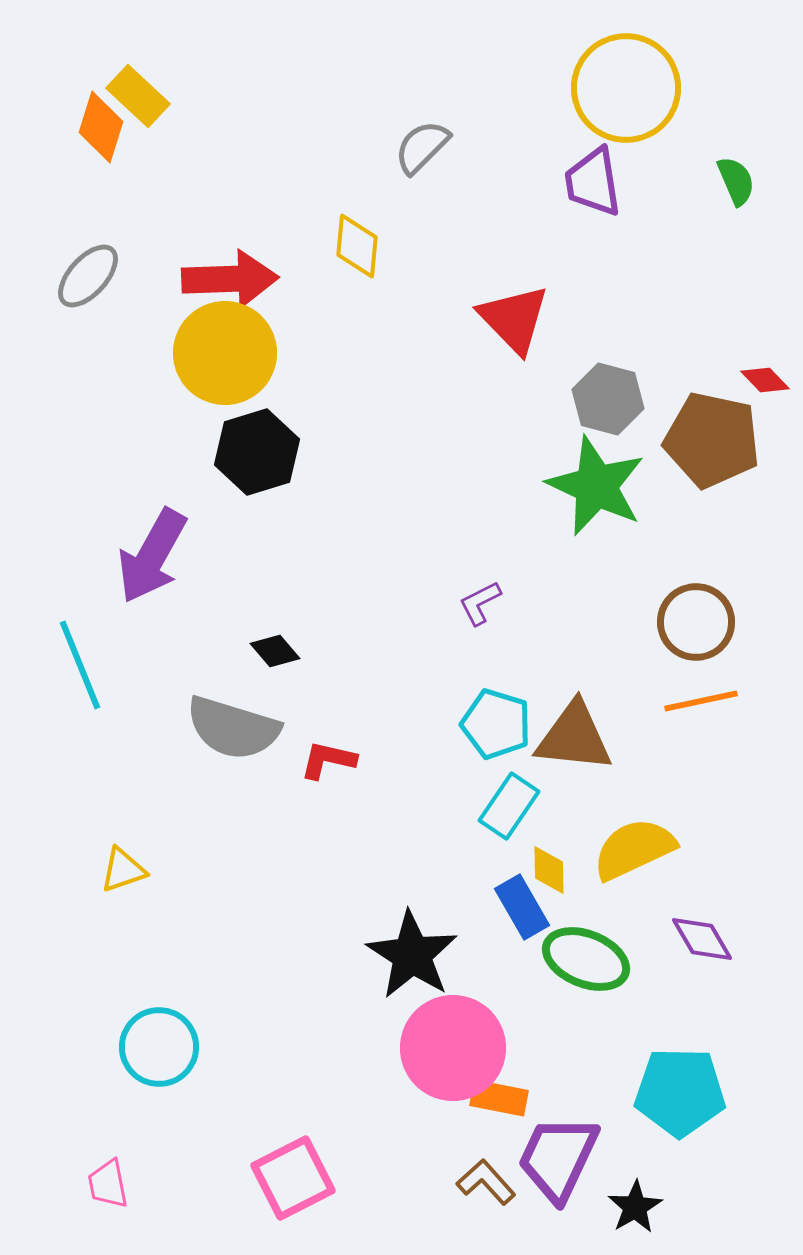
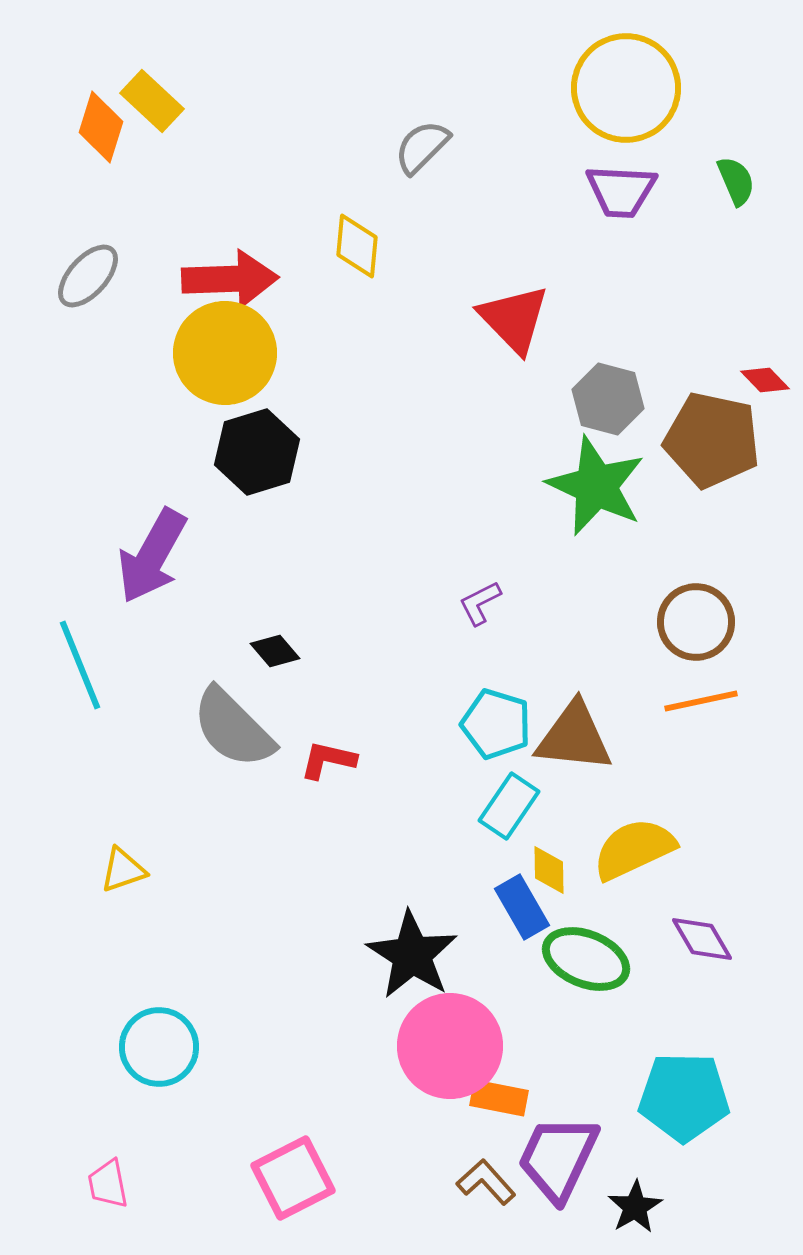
yellow rectangle at (138, 96): moved 14 px right, 5 px down
purple trapezoid at (593, 182): moved 28 px right, 9 px down; rotated 78 degrees counterclockwise
gray semicircle at (233, 728): rotated 28 degrees clockwise
pink circle at (453, 1048): moved 3 px left, 2 px up
cyan pentagon at (680, 1092): moved 4 px right, 5 px down
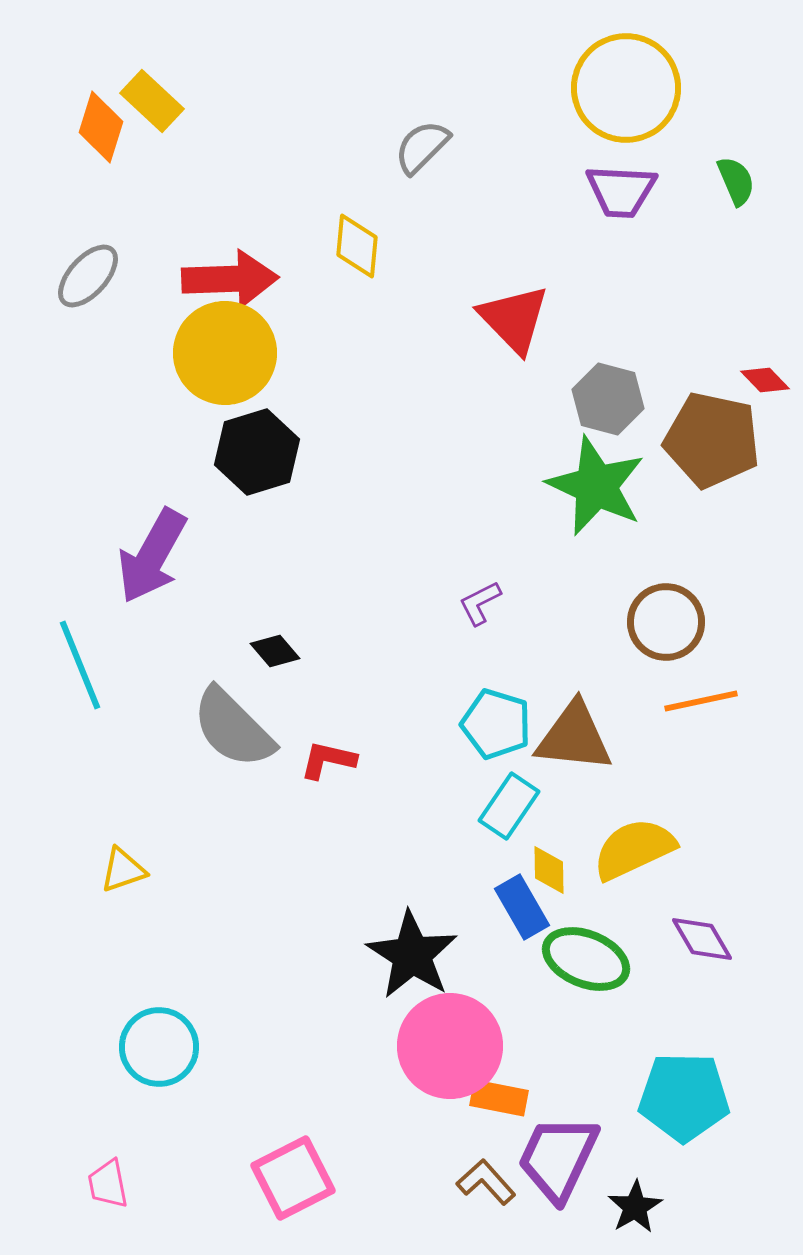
brown circle at (696, 622): moved 30 px left
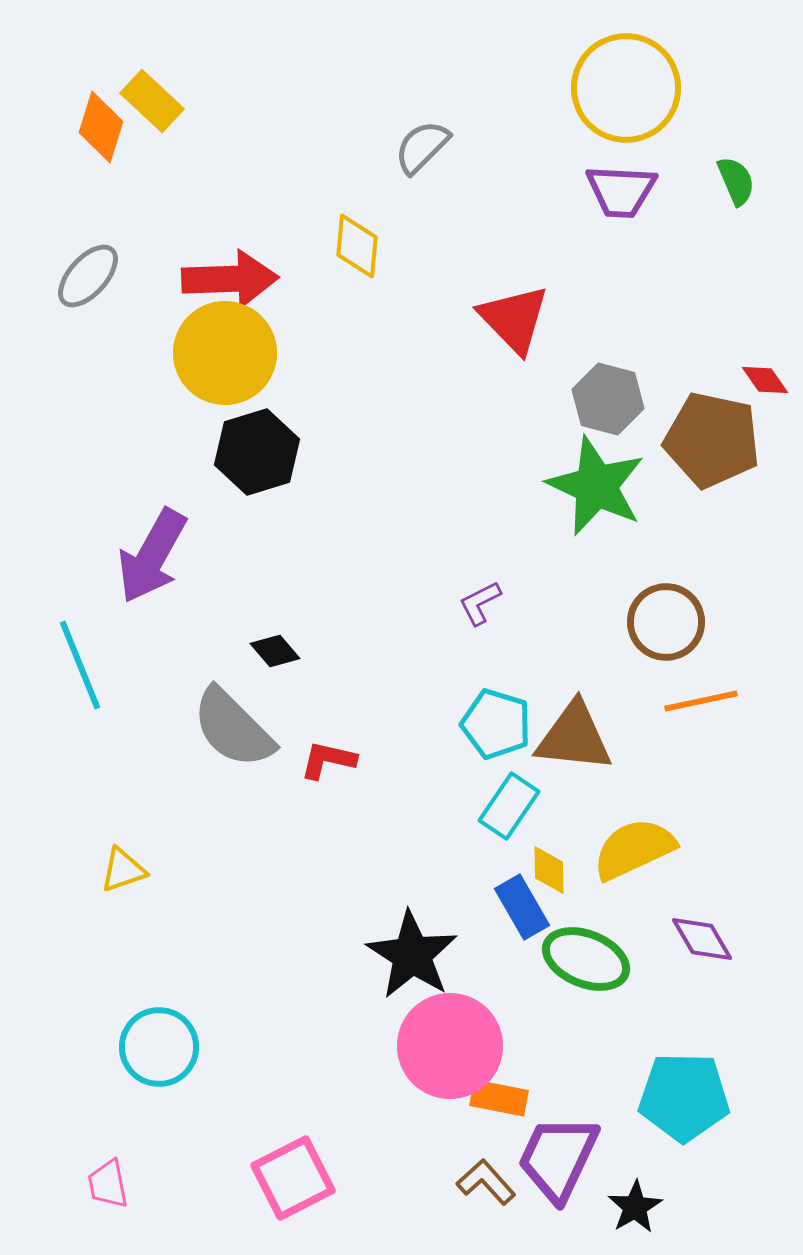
red diamond at (765, 380): rotated 9 degrees clockwise
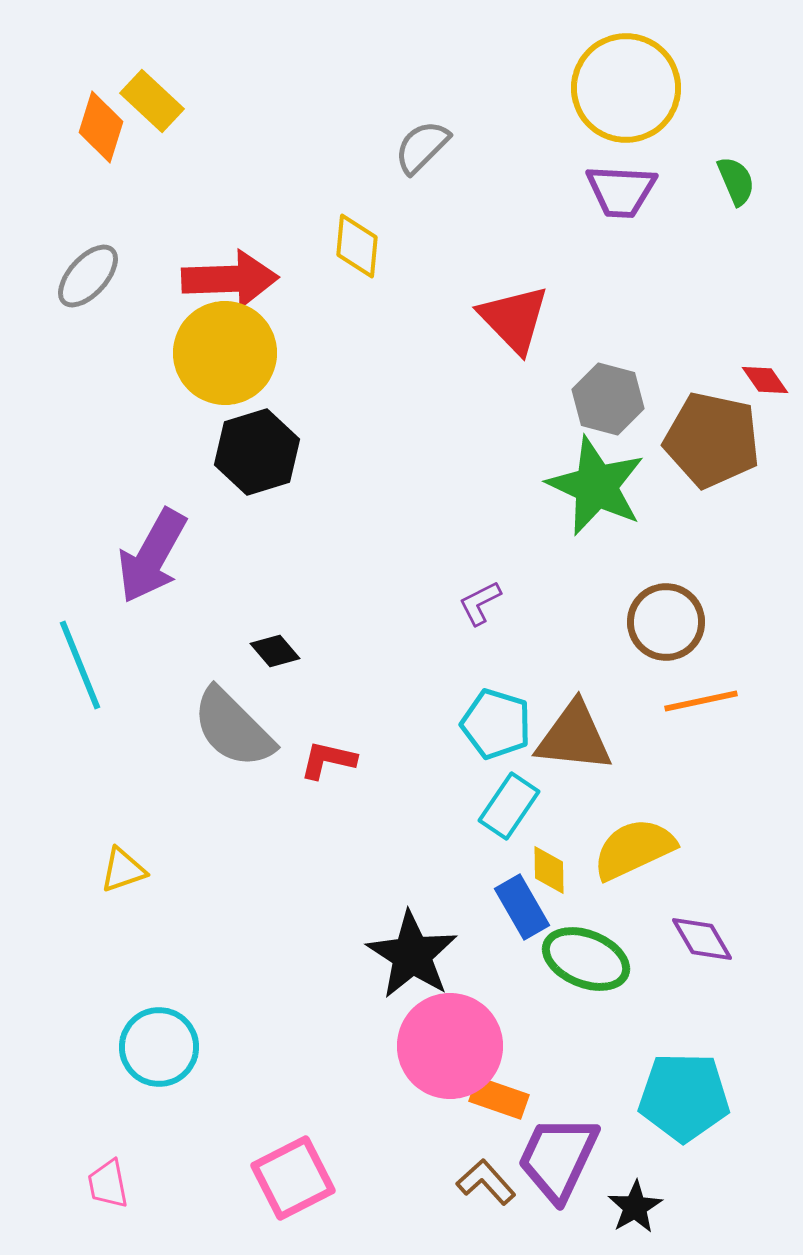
orange rectangle at (499, 1098): rotated 8 degrees clockwise
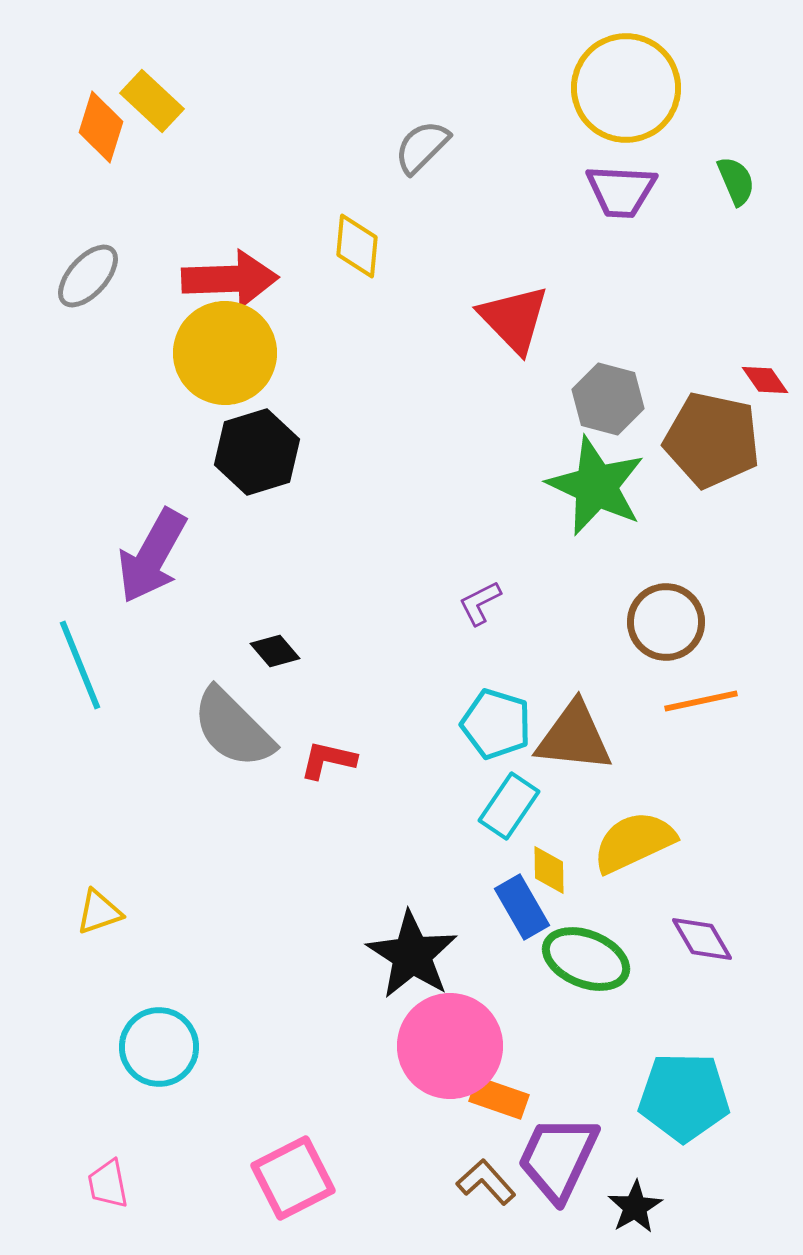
yellow semicircle at (634, 849): moved 7 px up
yellow triangle at (123, 870): moved 24 px left, 42 px down
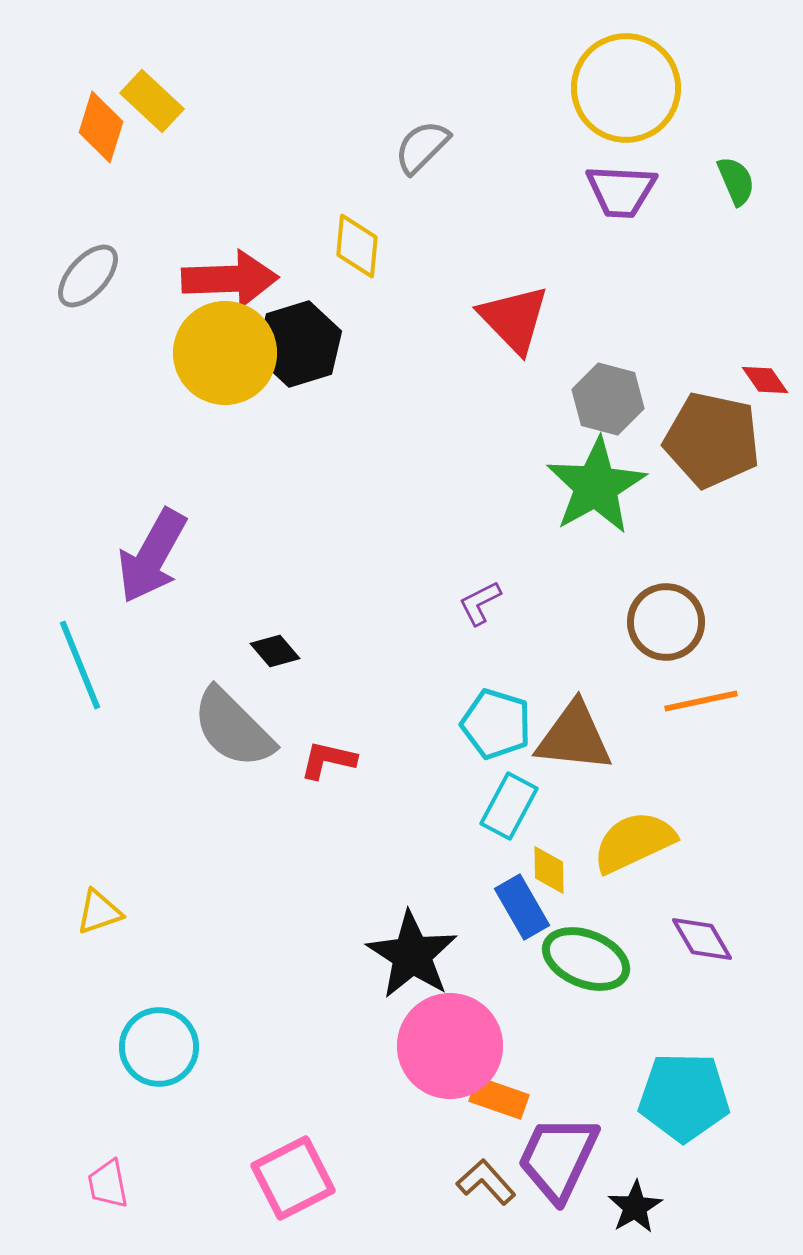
black hexagon at (257, 452): moved 42 px right, 108 px up
green star at (596, 486): rotated 18 degrees clockwise
cyan rectangle at (509, 806): rotated 6 degrees counterclockwise
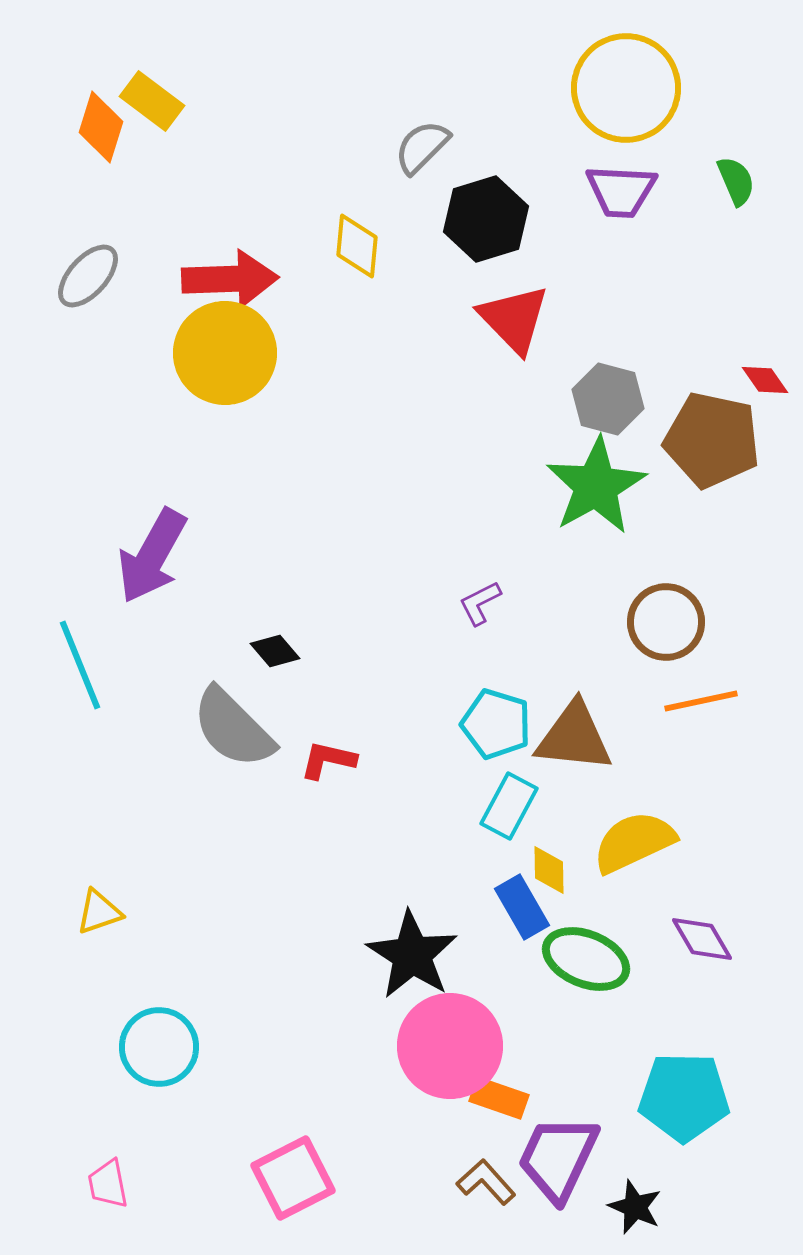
yellow rectangle at (152, 101): rotated 6 degrees counterclockwise
black hexagon at (299, 344): moved 187 px right, 125 px up
black star at (635, 1207): rotated 18 degrees counterclockwise
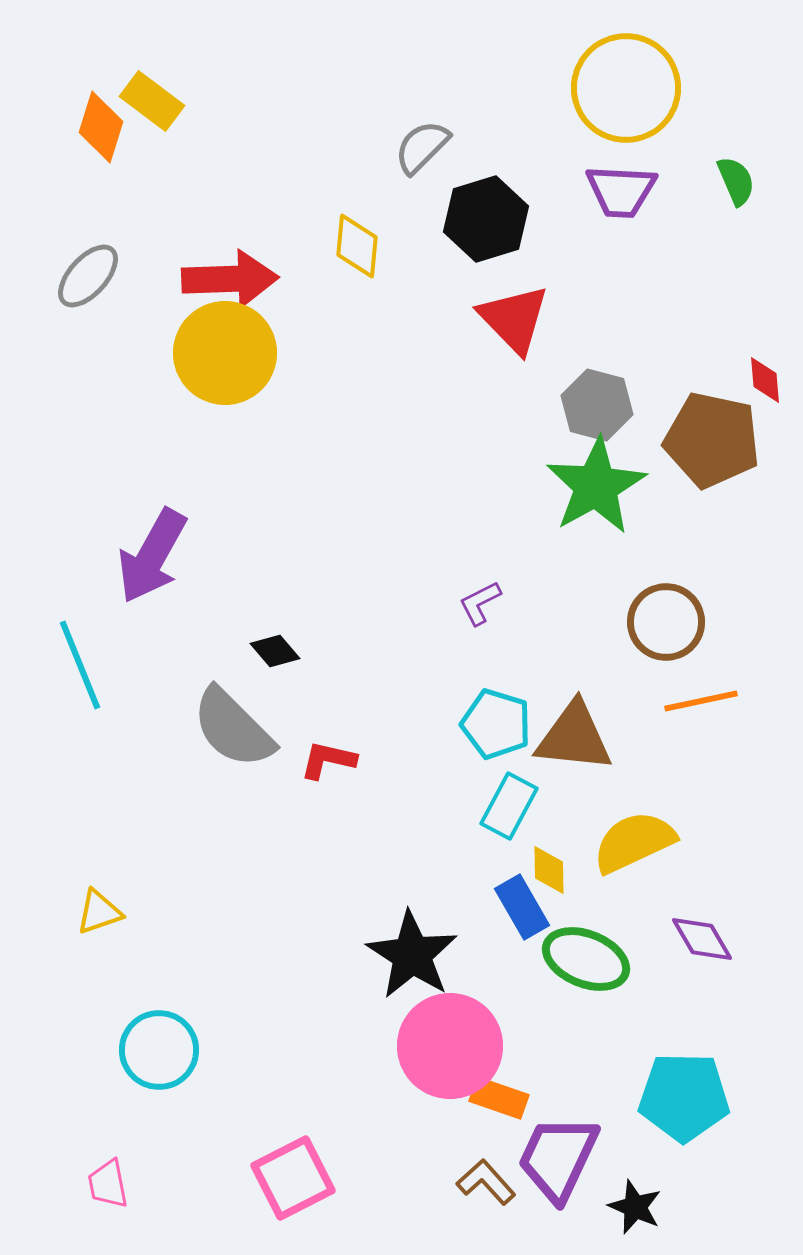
red diamond at (765, 380): rotated 30 degrees clockwise
gray hexagon at (608, 399): moved 11 px left, 6 px down
cyan circle at (159, 1047): moved 3 px down
